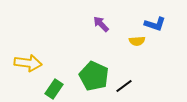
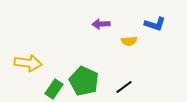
purple arrow: rotated 48 degrees counterclockwise
yellow semicircle: moved 8 px left
green pentagon: moved 10 px left, 5 px down
black line: moved 1 px down
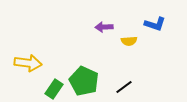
purple arrow: moved 3 px right, 3 px down
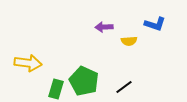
green rectangle: moved 2 px right; rotated 18 degrees counterclockwise
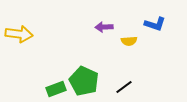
yellow arrow: moved 9 px left, 29 px up
green rectangle: rotated 54 degrees clockwise
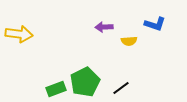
green pentagon: moved 1 px right, 1 px down; rotated 20 degrees clockwise
black line: moved 3 px left, 1 px down
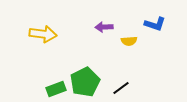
yellow arrow: moved 24 px right
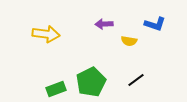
purple arrow: moved 3 px up
yellow arrow: moved 3 px right
yellow semicircle: rotated 14 degrees clockwise
green pentagon: moved 6 px right
black line: moved 15 px right, 8 px up
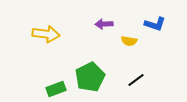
green pentagon: moved 1 px left, 5 px up
